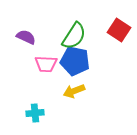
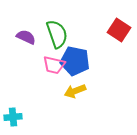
green semicircle: moved 17 px left, 2 px up; rotated 52 degrees counterclockwise
pink trapezoid: moved 8 px right, 1 px down; rotated 10 degrees clockwise
yellow arrow: moved 1 px right
cyan cross: moved 22 px left, 4 px down
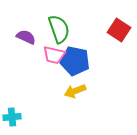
green semicircle: moved 2 px right, 5 px up
pink trapezoid: moved 10 px up
cyan cross: moved 1 px left
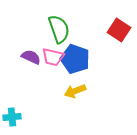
purple semicircle: moved 5 px right, 20 px down
pink trapezoid: moved 1 px left, 2 px down
blue pentagon: moved 2 px up; rotated 8 degrees clockwise
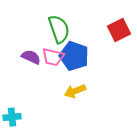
red square: rotated 30 degrees clockwise
blue pentagon: moved 1 px left, 3 px up
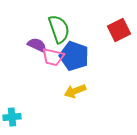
purple semicircle: moved 6 px right, 12 px up
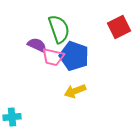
red square: moved 3 px up
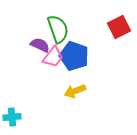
green semicircle: moved 1 px left
purple semicircle: moved 3 px right
pink trapezoid: rotated 65 degrees counterclockwise
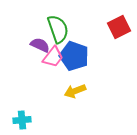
cyan cross: moved 10 px right, 3 px down
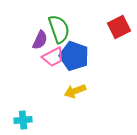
green semicircle: moved 1 px right
purple semicircle: moved 5 px up; rotated 90 degrees clockwise
pink trapezoid: rotated 25 degrees clockwise
cyan cross: moved 1 px right
